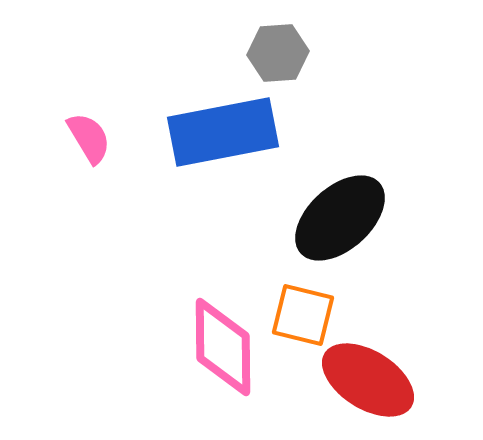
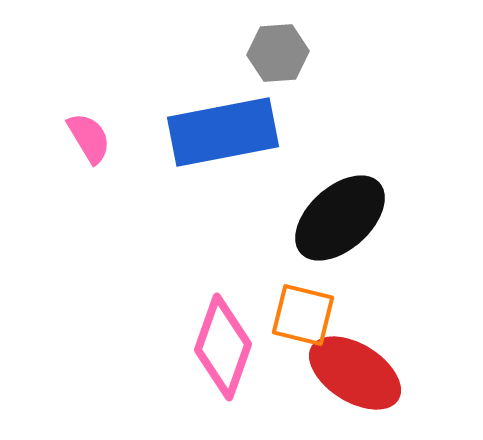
pink diamond: rotated 20 degrees clockwise
red ellipse: moved 13 px left, 7 px up
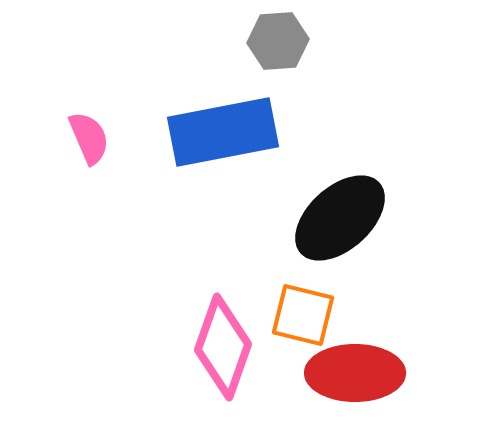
gray hexagon: moved 12 px up
pink semicircle: rotated 8 degrees clockwise
red ellipse: rotated 32 degrees counterclockwise
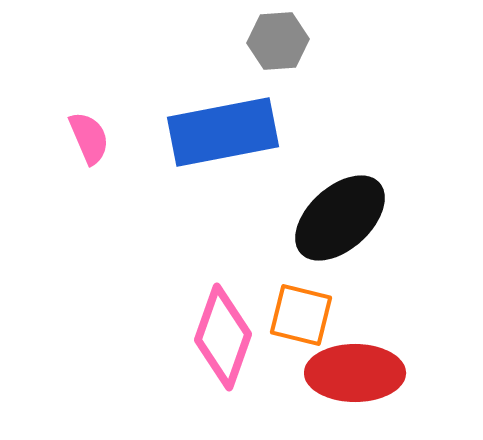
orange square: moved 2 px left
pink diamond: moved 10 px up
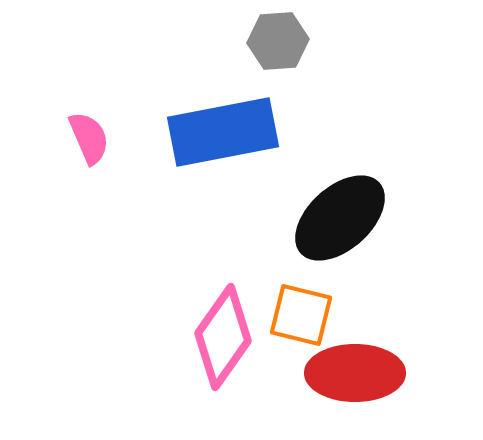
pink diamond: rotated 16 degrees clockwise
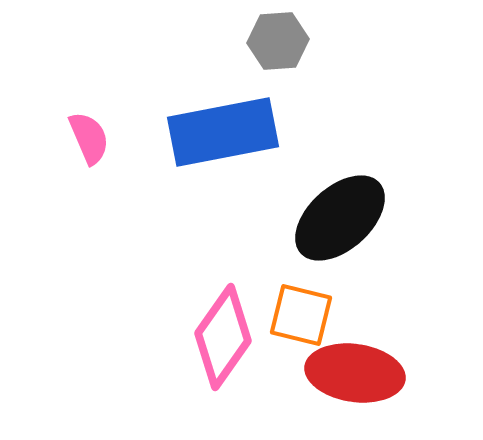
red ellipse: rotated 8 degrees clockwise
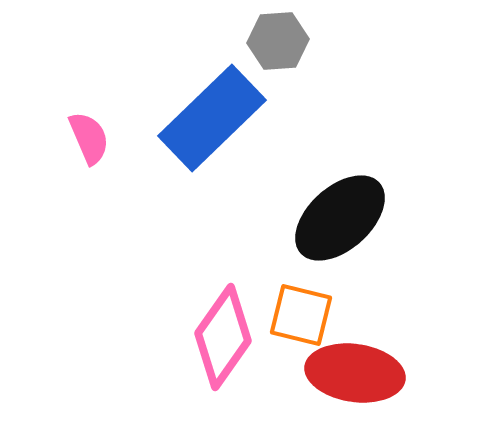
blue rectangle: moved 11 px left, 14 px up; rotated 33 degrees counterclockwise
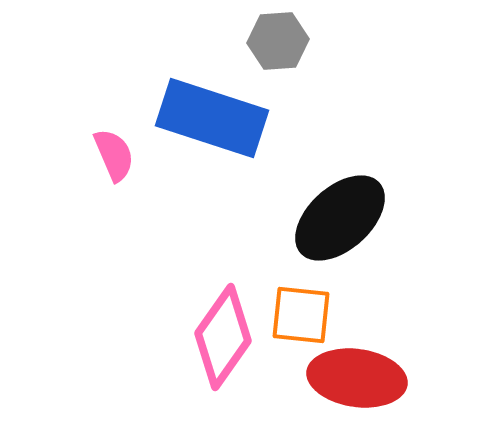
blue rectangle: rotated 62 degrees clockwise
pink semicircle: moved 25 px right, 17 px down
orange square: rotated 8 degrees counterclockwise
red ellipse: moved 2 px right, 5 px down
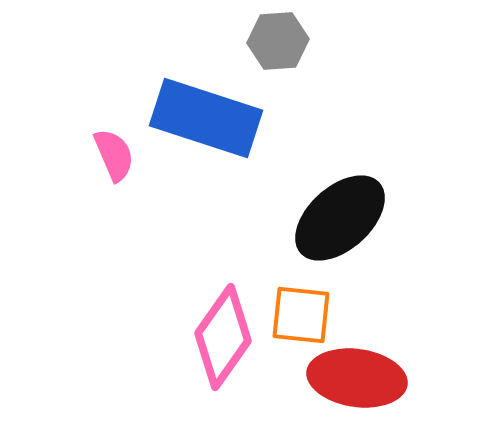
blue rectangle: moved 6 px left
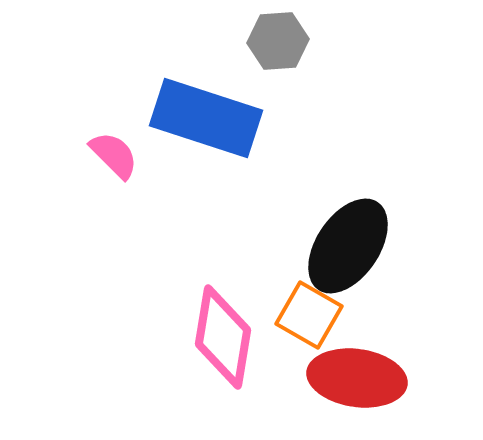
pink semicircle: rotated 22 degrees counterclockwise
black ellipse: moved 8 px right, 28 px down; rotated 14 degrees counterclockwise
orange square: moved 8 px right; rotated 24 degrees clockwise
pink diamond: rotated 26 degrees counterclockwise
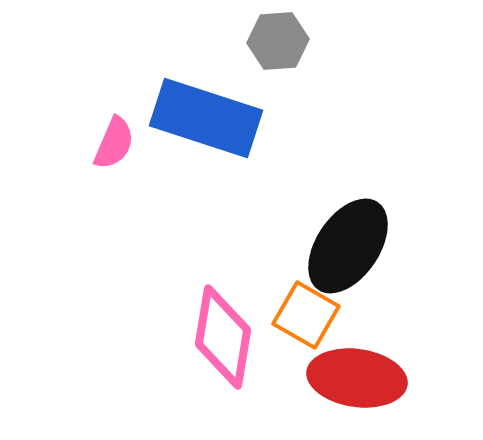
pink semicircle: moved 12 px up; rotated 68 degrees clockwise
orange square: moved 3 px left
